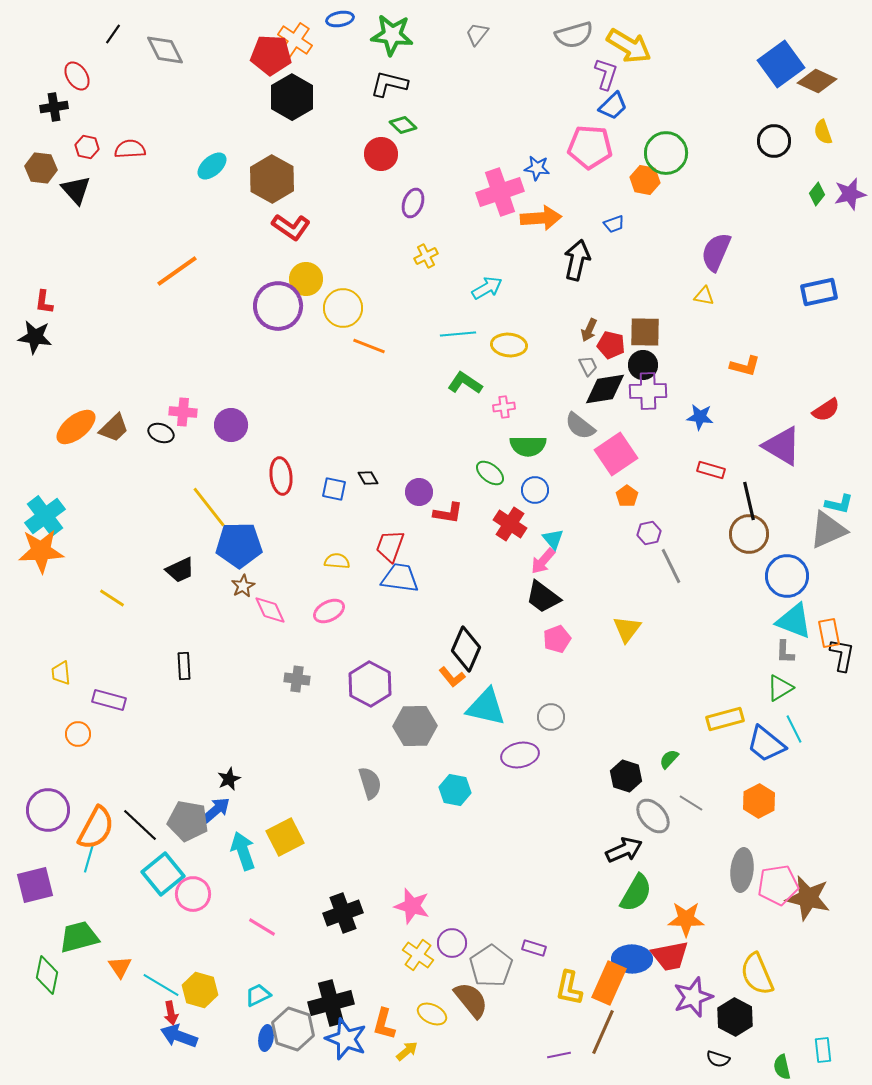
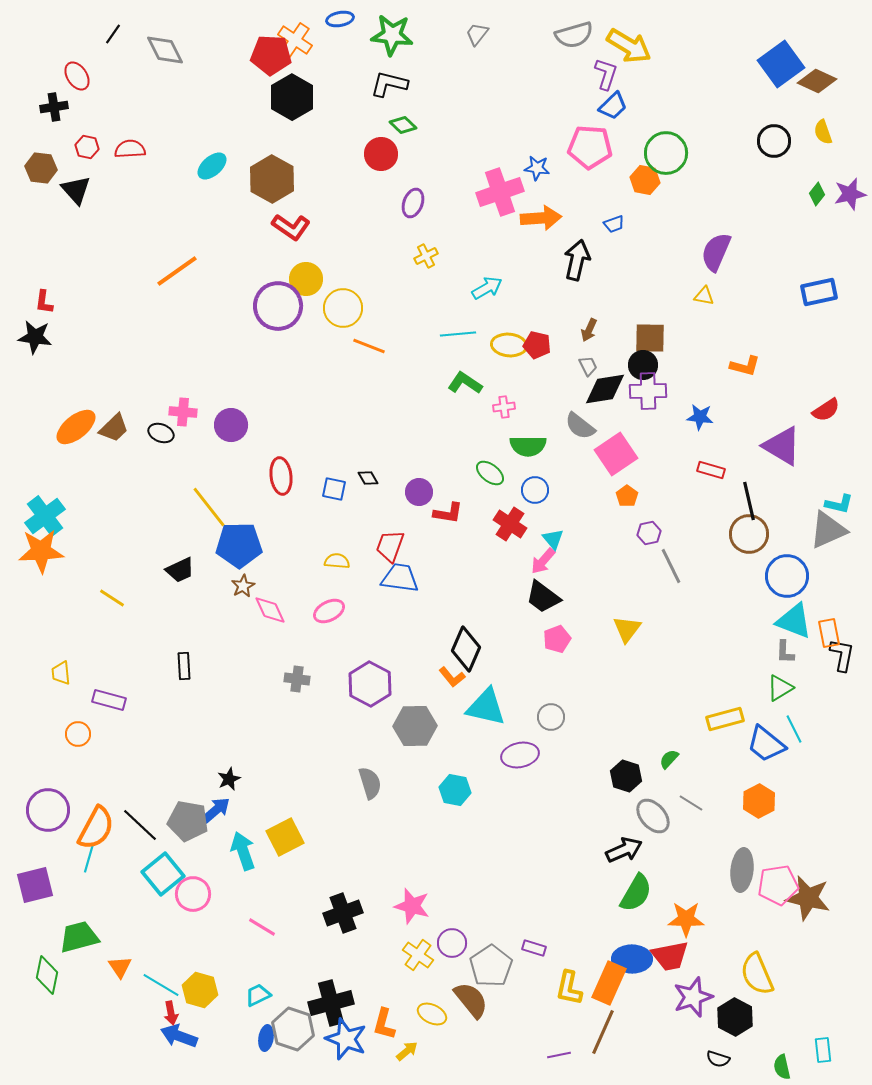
brown square at (645, 332): moved 5 px right, 6 px down
red pentagon at (611, 345): moved 74 px left
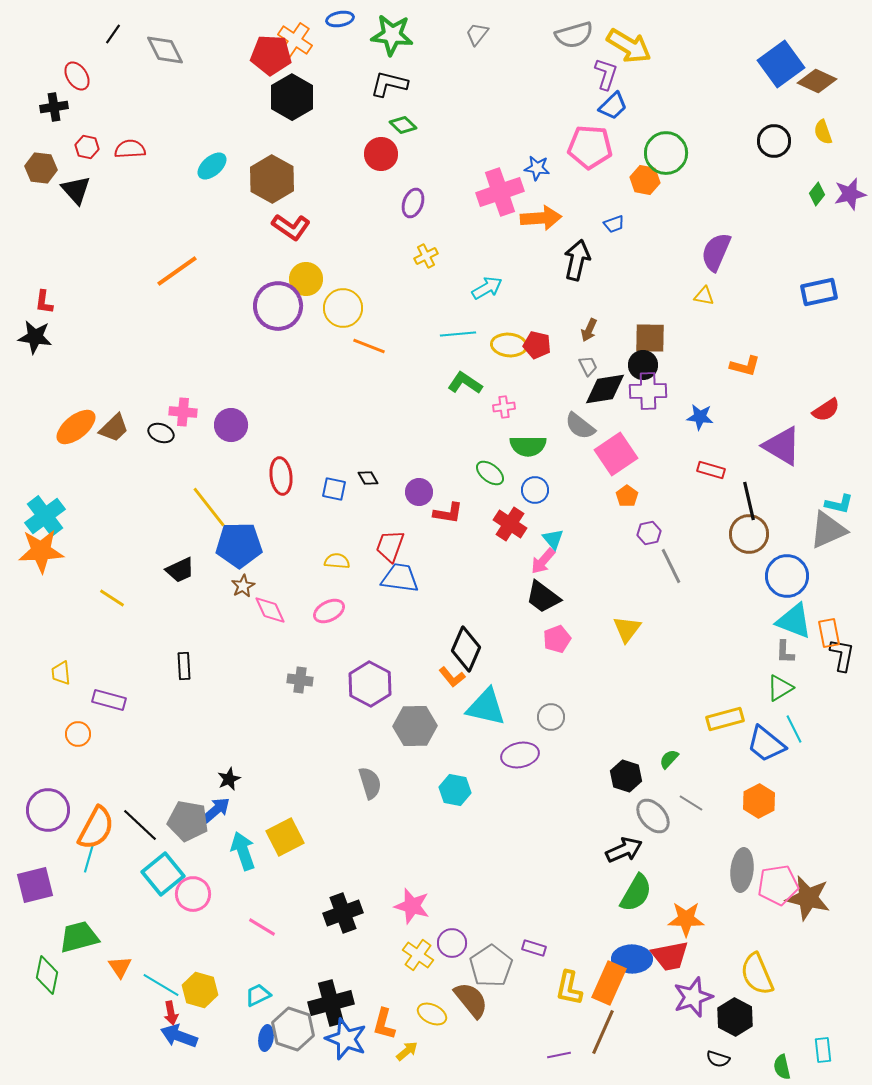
gray cross at (297, 679): moved 3 px right, 1 px down
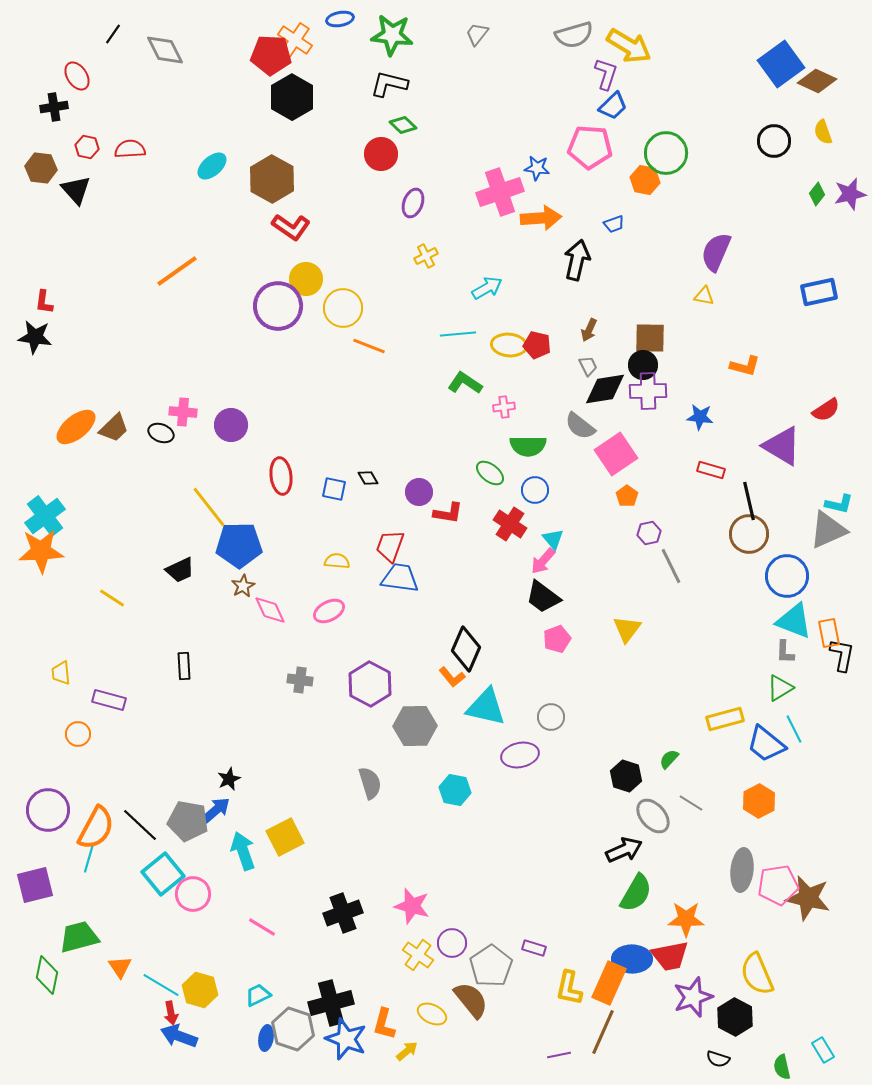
cyan rectangle at (823, 1050): rotated 25 degrees counterclockwise
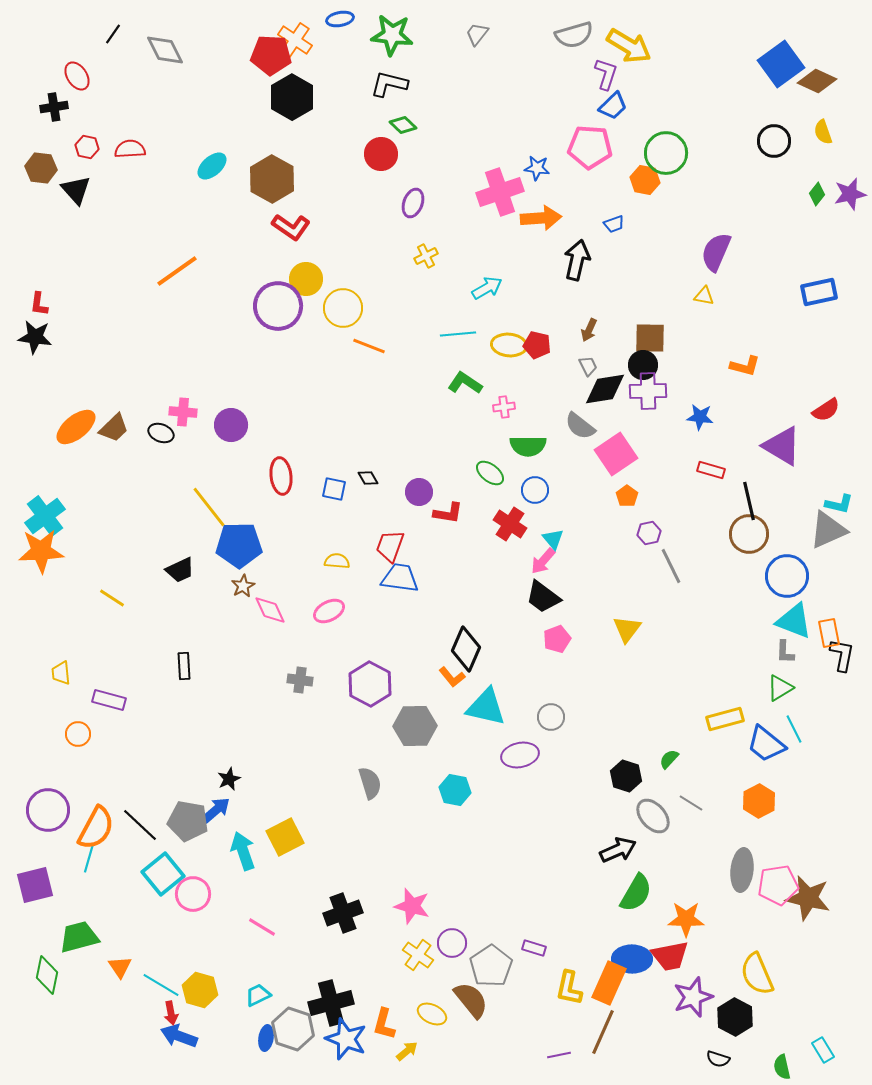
red L-shape at (44, 302): moved 5 px left, 2 px down
black arrow at (624, 850): moved 6 px left
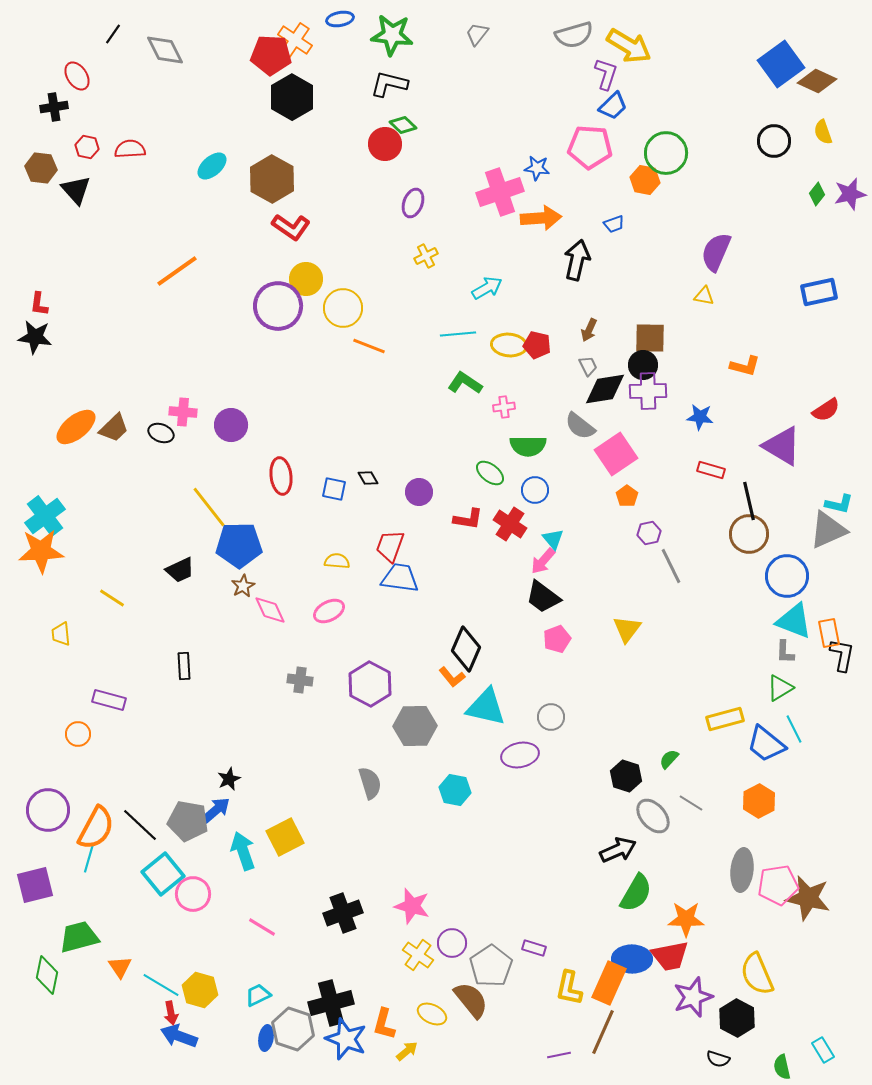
red circle at (381, 154): moved 4 px right, 10 px up
red L-shape at (448, 513): moved 20 px right, 6 px down
yellow trapezoid at (61, 673): moved 39 px up
black hexagon at (735, 1017): moved 2 px right, 1 px down
